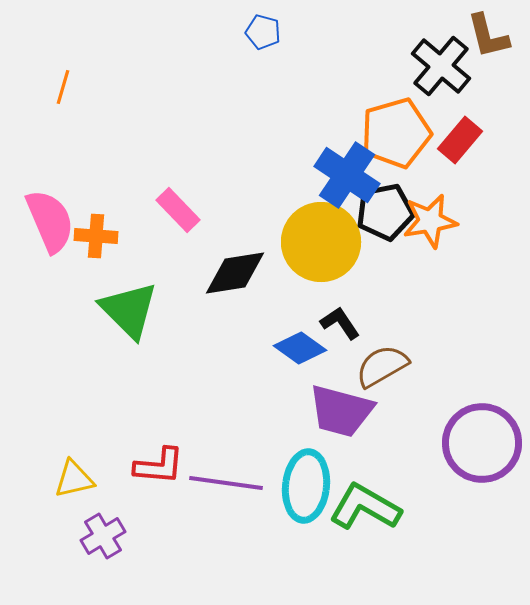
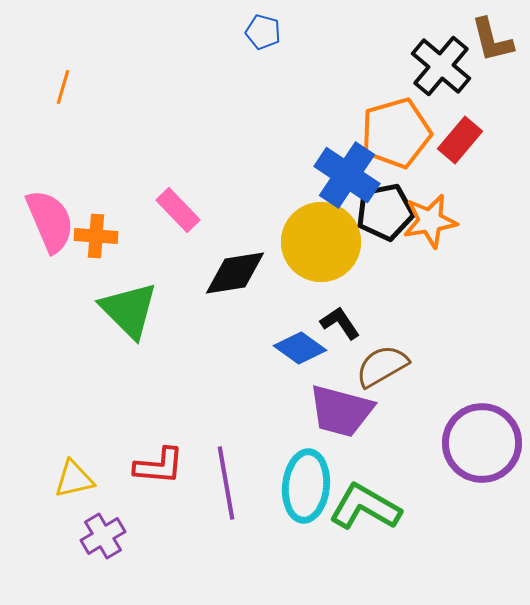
brown L-shape: moved 4 px right, 4 px down
purple line: rotated 72 degrees clockwise
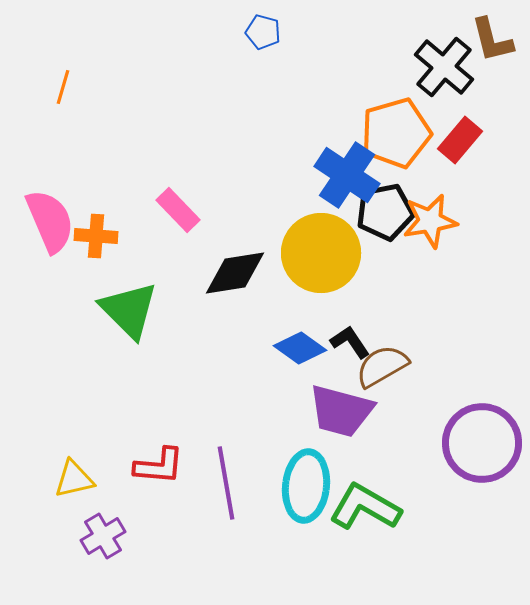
black cross: moved 3 px right, 1 px down
yellow circle: moved 11 px down
black L-shape: moved 10 px right, 19 px down
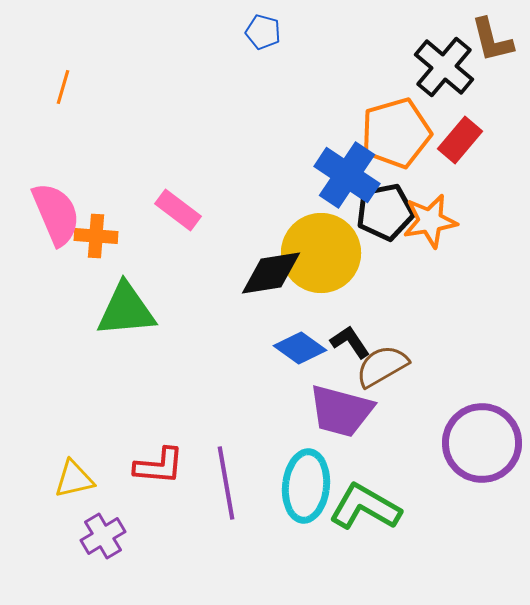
pink rectangle: rotated 9 degrees counterclockwise
pink semicircle: moved 6 px right, 7 px up
black diamond: moved 36 px right
green triangle: moved 3 px left; rotated 50 degrees counterclockwise
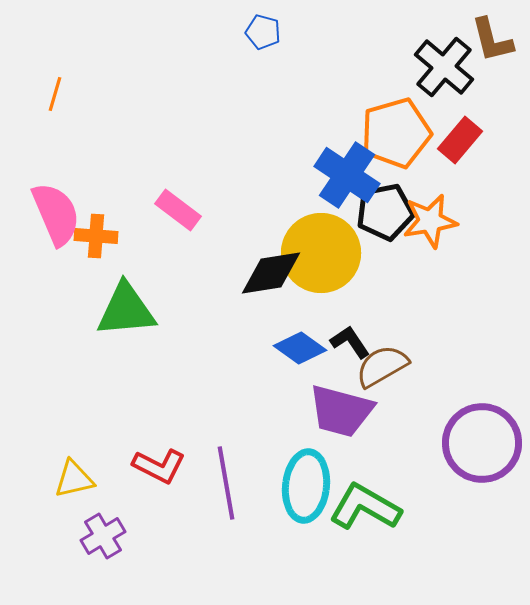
orange line: moved 8 px left, 7 px down
red L-shape: rotated 22 degrees clockwise
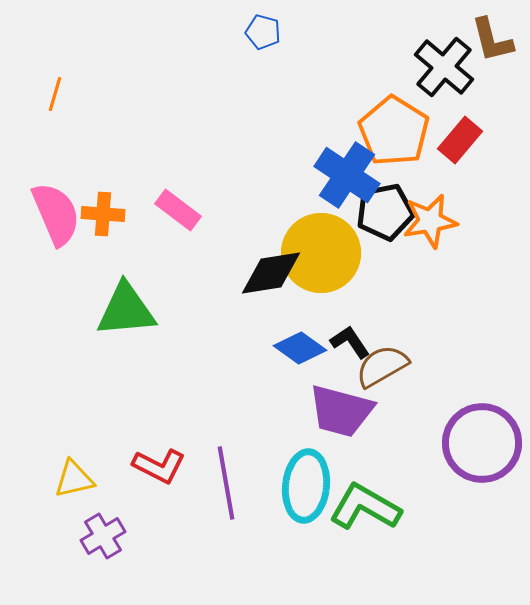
orange pentagon: moved 2 px left, 2 px up; rotated 24 degrees counterclockwise
orange cross: moved 7 px right, 22 px up
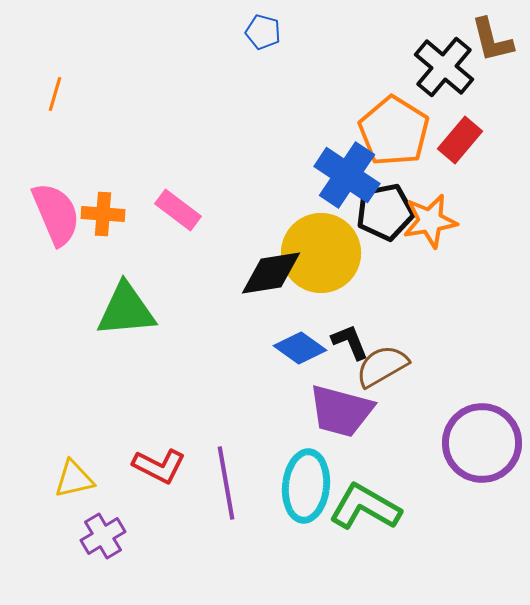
black L-shape: rotated 12 degrees clockwise
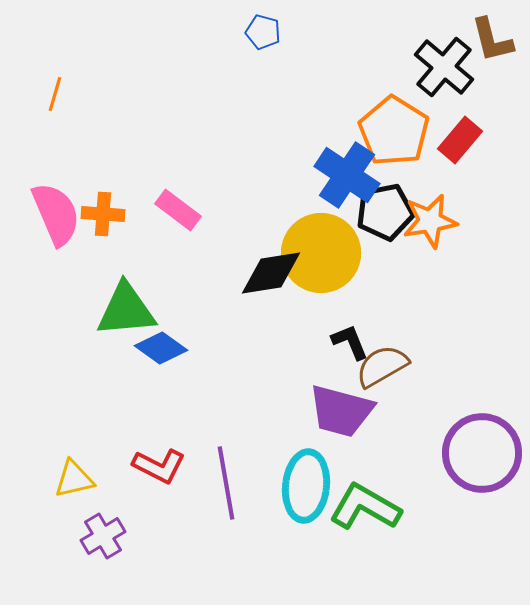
blue diamond: moved 139 px left
purple circle: moved 10 px down
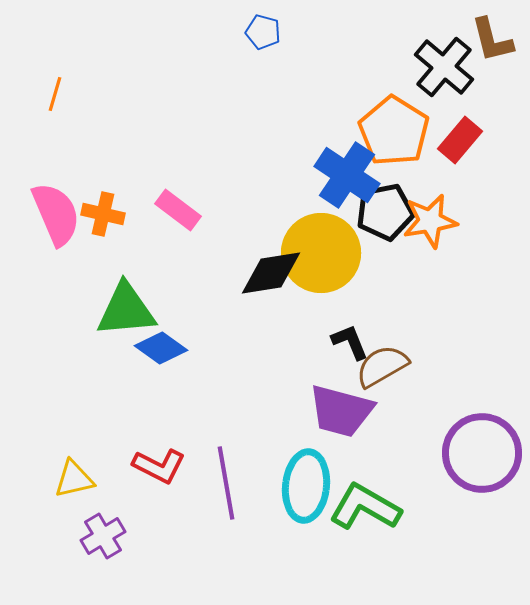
orange cross: rotated 9 degrees clockwise
